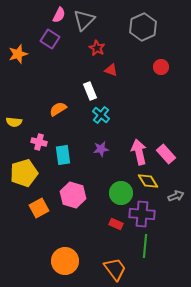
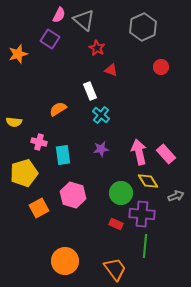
gray triangle: rotated 35 degrees counterclockwise
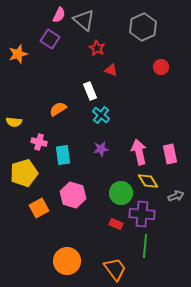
pink rectangle: moved 4 px right; rotated 30 degrees clockwise
orange circle: moved 2 px right
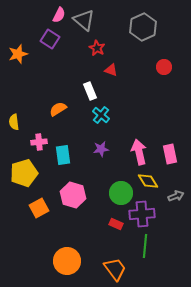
red circle: moved 3 px right
yellow semicircle: rotated 77 degrees clockwise
pink cross: rotated 21 degrees counterclockwise
purple cross: rotated 10 degrees counterclockwise
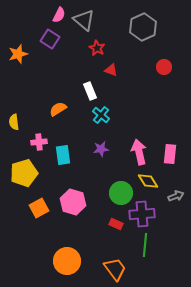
pink rectangle: rotated 18 degrees clockwise
pink hexagon: moved 7 px down
green line: moved 1 px up
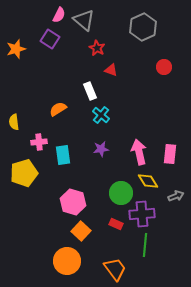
orange star: moved 2 px left, 5 px up
orange square: moved 42 px right, 23 px down; rotated 18 degrees counterclockwise
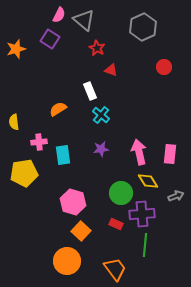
yellow pentagon: rotated 8 degrees clockwise
